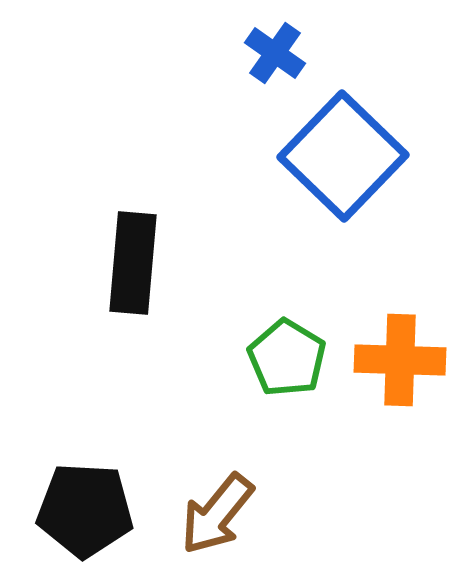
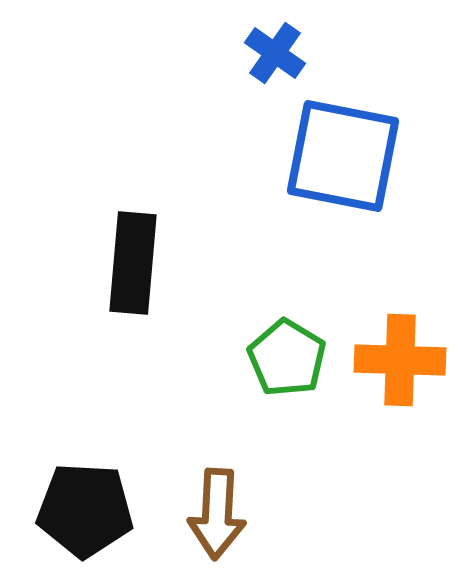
blue square: rotated 33 degrees counterclockwise
brown arrow: rotated 36 degrees counterclockwise
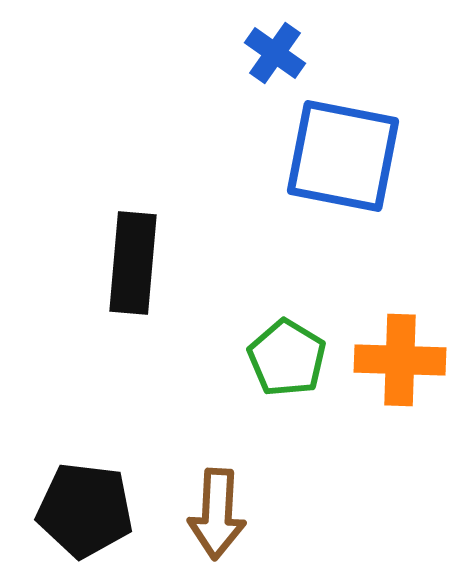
black pentagon: rotated 4 degrees clockwise
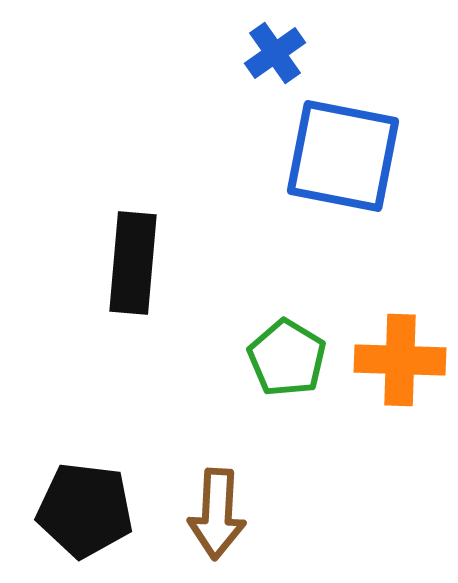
blue cross: rotated 20 degrees clockwise
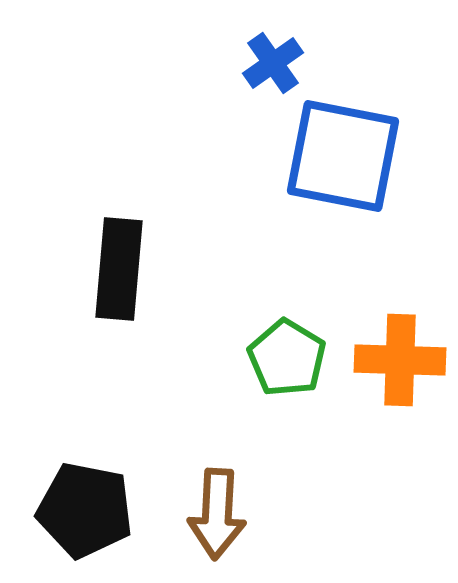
blue cross: moved 2 px left, 10 px down
black rectangle: moved 14 px left, 6 px down
black pentagon: rotated 4 degrees clockwise
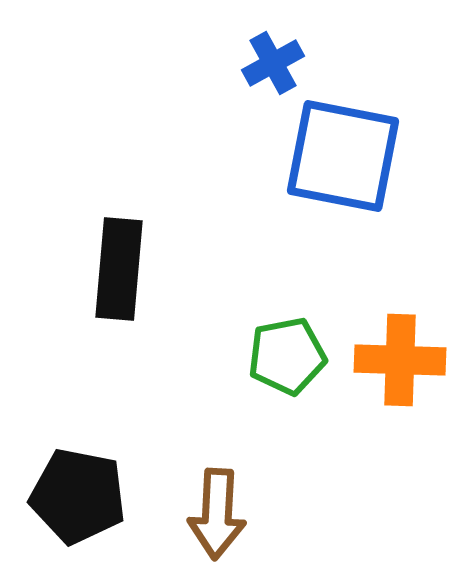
blue cross: rotated 6 degrees clockwise
green pentagon: moved 2 px up; rotated 30 degrees clockwise
black pentagon: moved 7 px left, 14 px up
